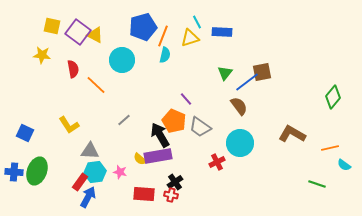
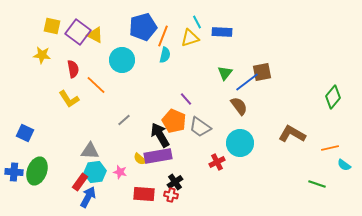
yellow L-shape at (69, 125): moved 26 px up
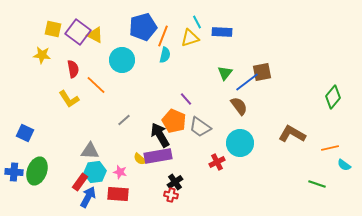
yellow square at (52, 26): moved 1 px right, 3 px down
red rectangle at (144, 194): moved 26 px left
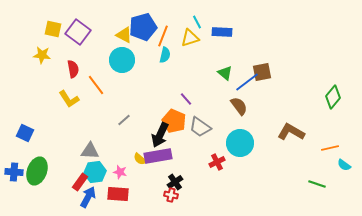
yellow triangle at (95, 35): moved 29 px right
green triangle at (225, 73): rotated 28 degrees counterclockwise
orange line at (96, 85): rotated 10 degrees clockwise
brown L-shape at (292, 134): moved 1 px left, 2 px up
black arrow at (160, 135): rotated 125 degrees counterclockwise
